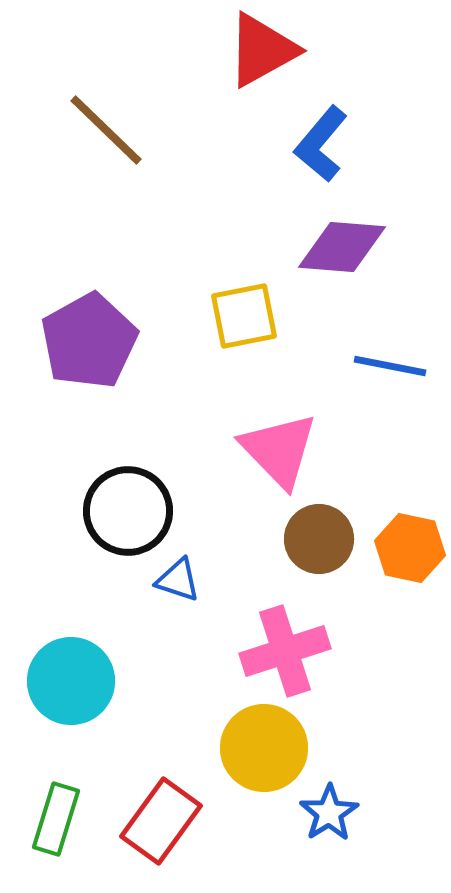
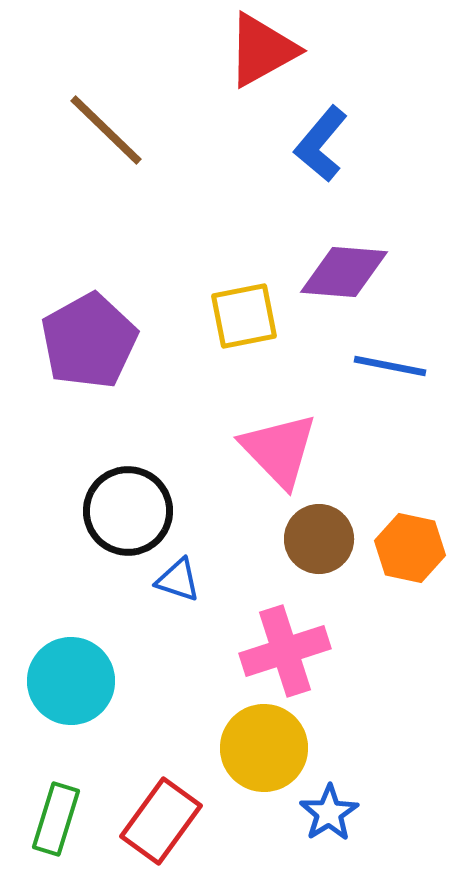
purple diamond: moved 2 px right, 25 px down
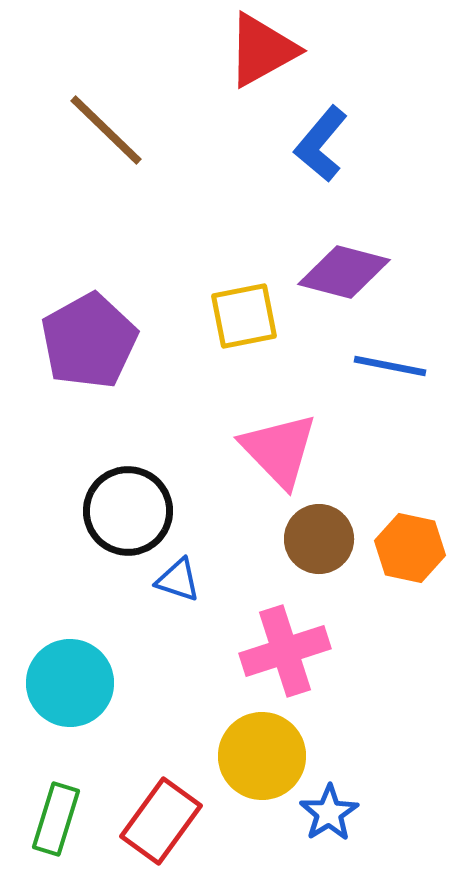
purple diamond: rotated 10 degrees clockwise
cyan circle: moved 1 px left, 2 px down
yellow circle: moved 2 px left, 8 px down
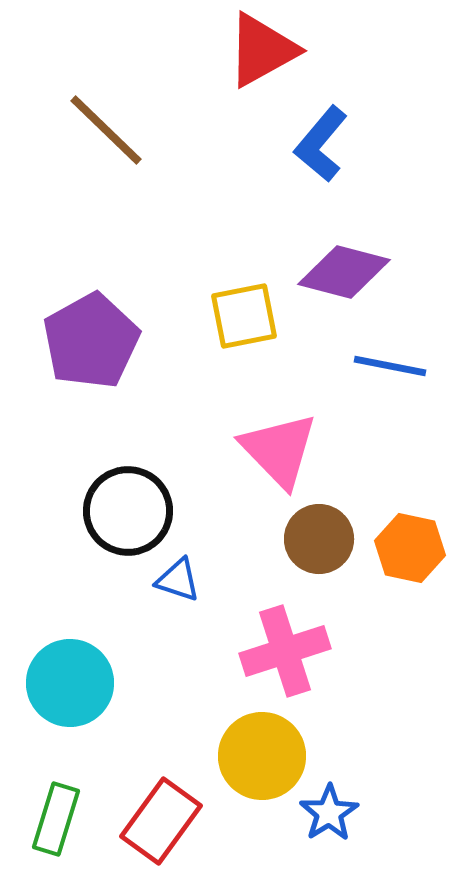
purple pentagon: moved 2 px right
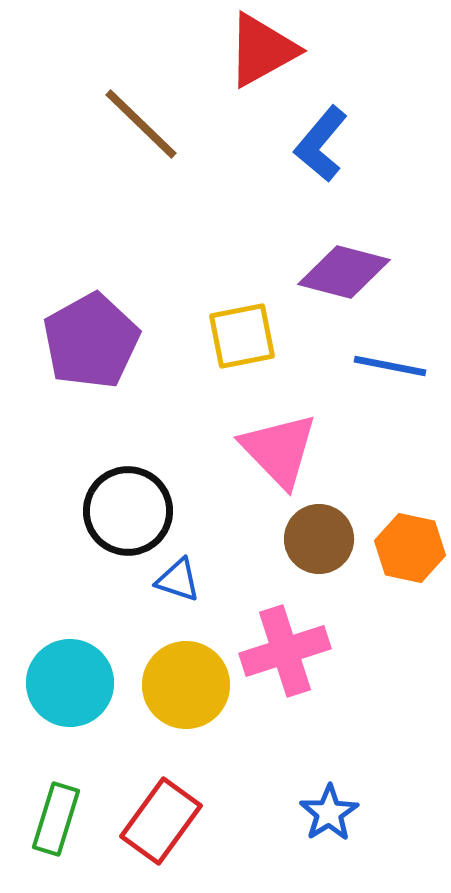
brown line: moved 35 px right, 6 px up
yellow square: moved 2 px left, 20 px down
yellow circle: moved 76 px left, 71 px up
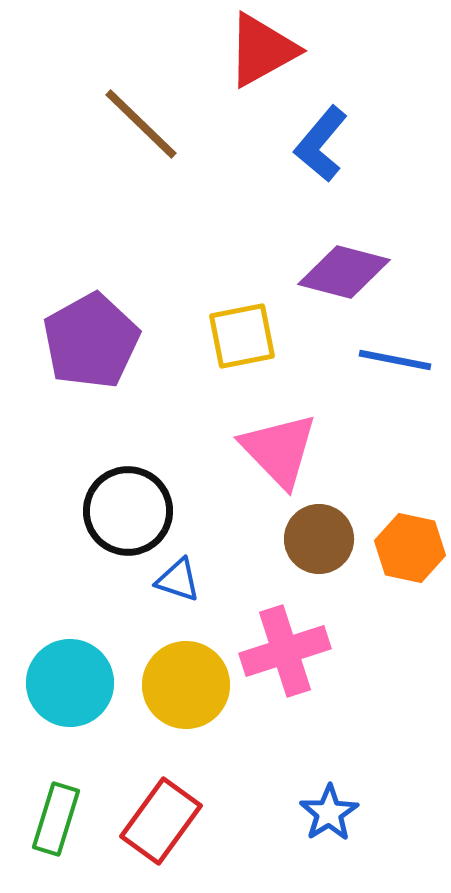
blue line: moved 5 px right, 6 px up
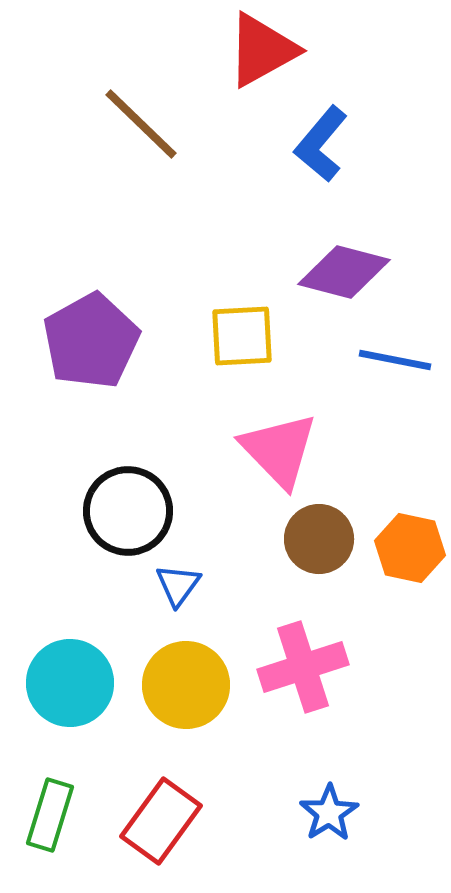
yellow square: rotated 8 degrees clockwise
blue triangle: moved 5 px down; rotated 48 degrees clockwise
pink cross: moved 18 px right, 16 px down
green rectangle: moved 6 px left, 4 px up
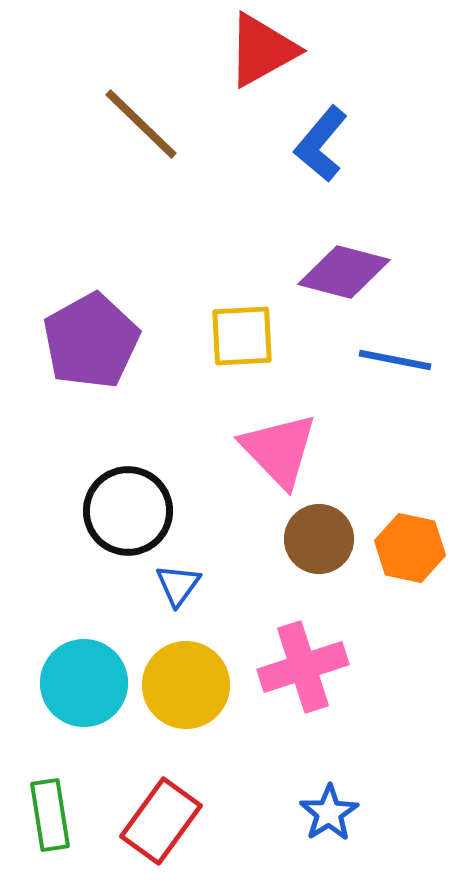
cyan circle: moved 14 px right
green rectangle: rotated 26 degrees counterclockwise
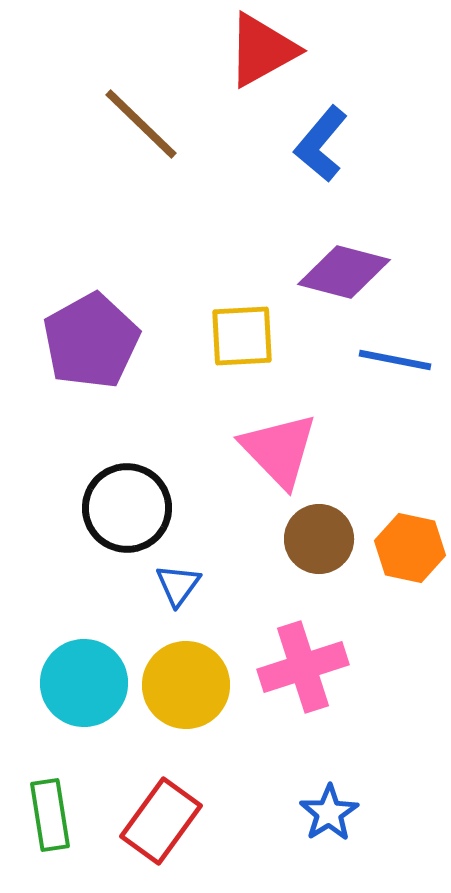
black circle: moved 1 px left, 3 px up
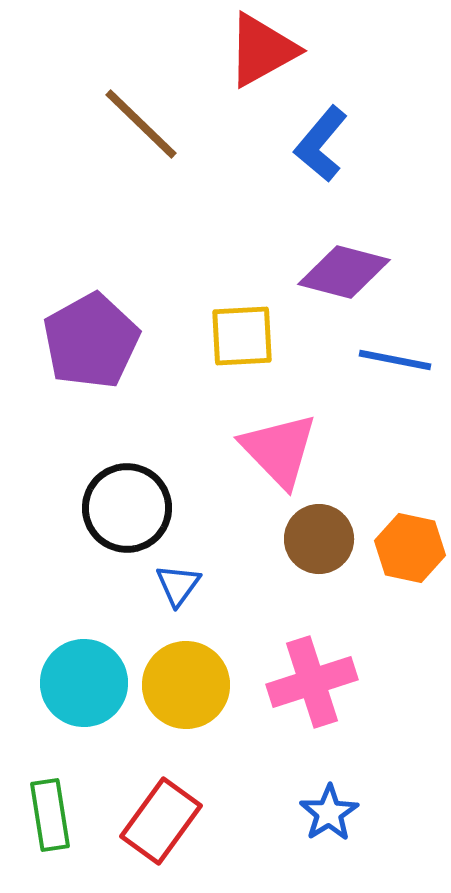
pink cross: moved 9 px right, 15 px down
